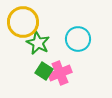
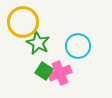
cyan circle: moved 7 px down
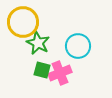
green square: moved 2 px left, 1 px up; rotated 18 degrees counterclockwise
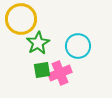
yellow circle: moved 2 px left, 3 px up
green star: rotated 15 degrees clockwise
green square: rotated 24 degrees counterclockwise
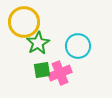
yellow circle: moved 3 px right, 3 px down
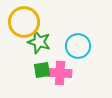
green star: moved 1 px right, 1 px up; rotated 25 degrees counterclockwise
pink cross: rotated 25 degrees clockwise
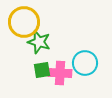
cyan circle: moved 7 px right, 17 px down
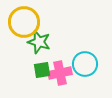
cyan circle: moved 1 px down
pink cross: rotated 15 degrees counterclockwise
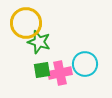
yellow circle: moved 2 px right, 1 px down
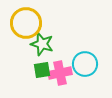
green star: moved 3 px right, 2 px down
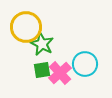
yellow circle: moved 4 px down
green star: rotated 10 degrees clockwise
pink cross: rotated 30 degrees counterclockwise
